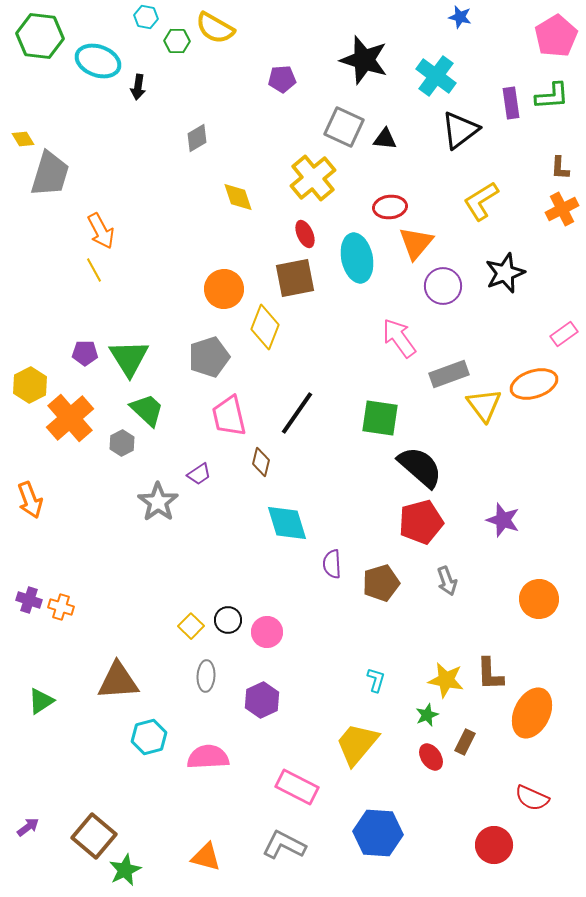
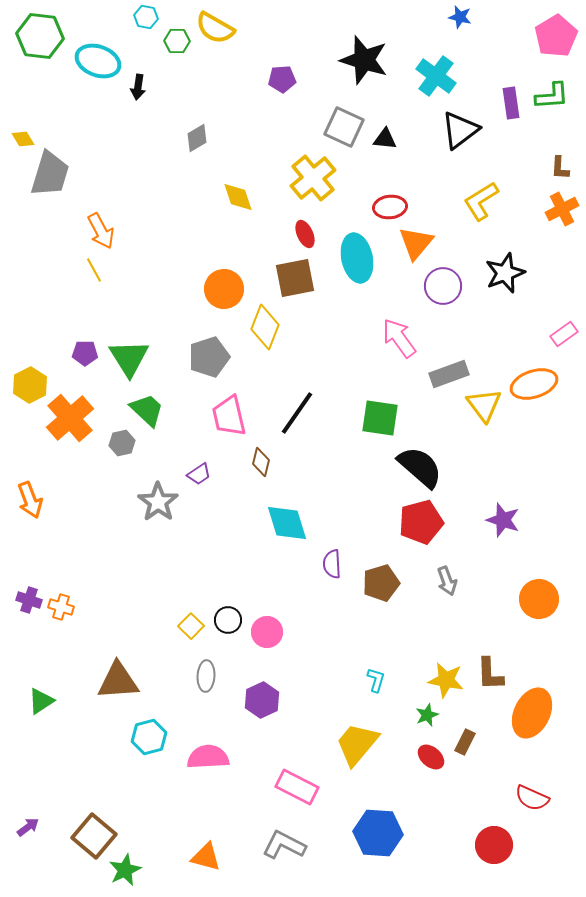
gray hexagon at (122, 443): rotated 15 degrees clockwise
red ellipse at (431, 757): rotated 16 degrees counterclockwise
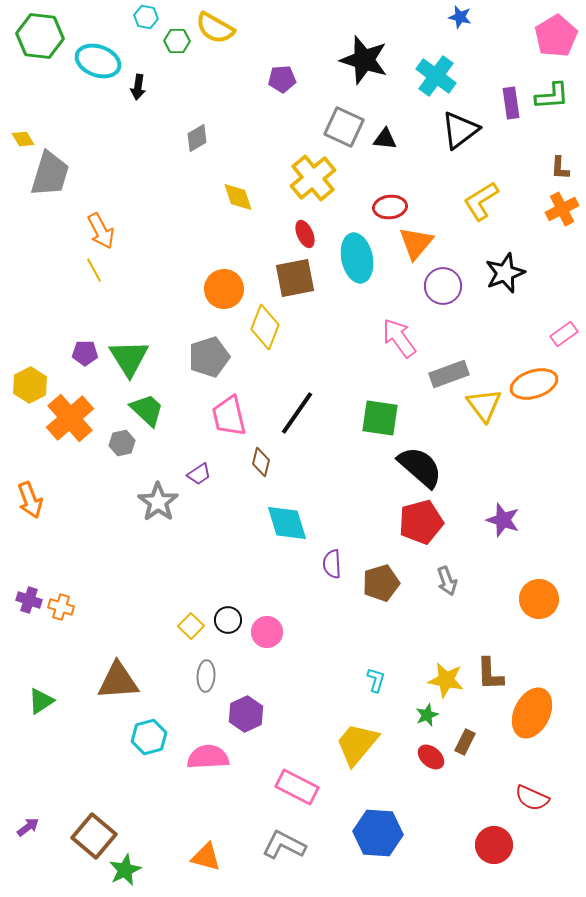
purple hexagon at (262, 700): moved 16 px left, 14 px down
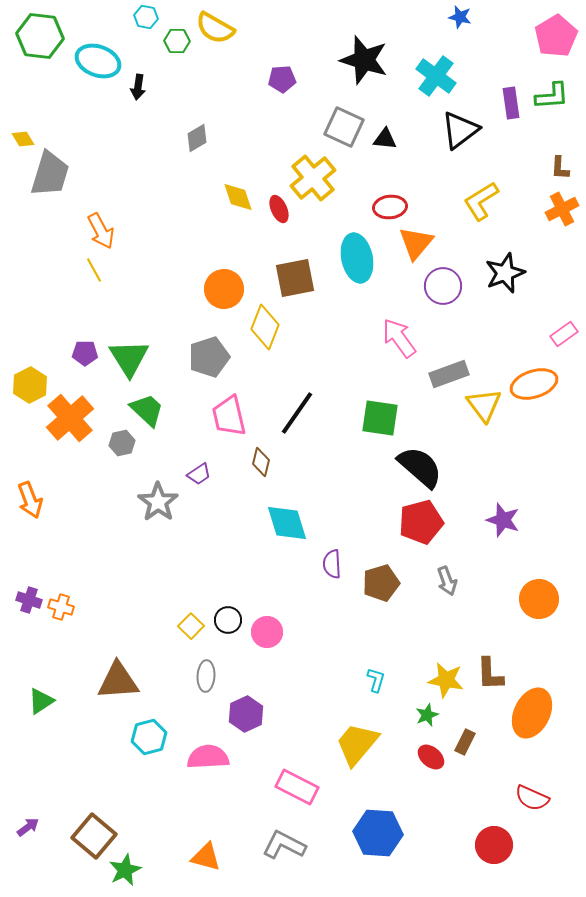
red ellipse at (305, 234): moved 26 px left, 25 px up
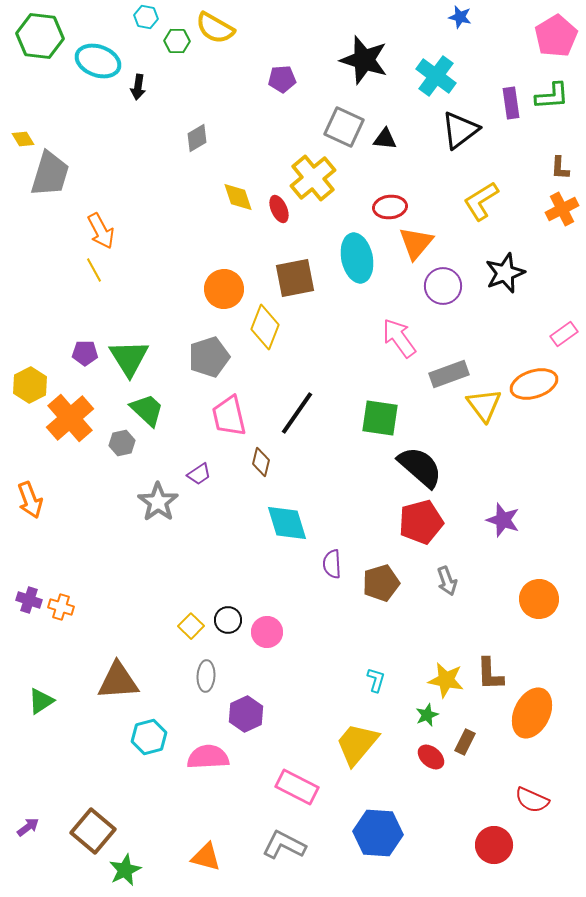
red semicircle at (532, 798): moved 2 px down
brown square at (94, 836): moved 1 px left, 5 px up
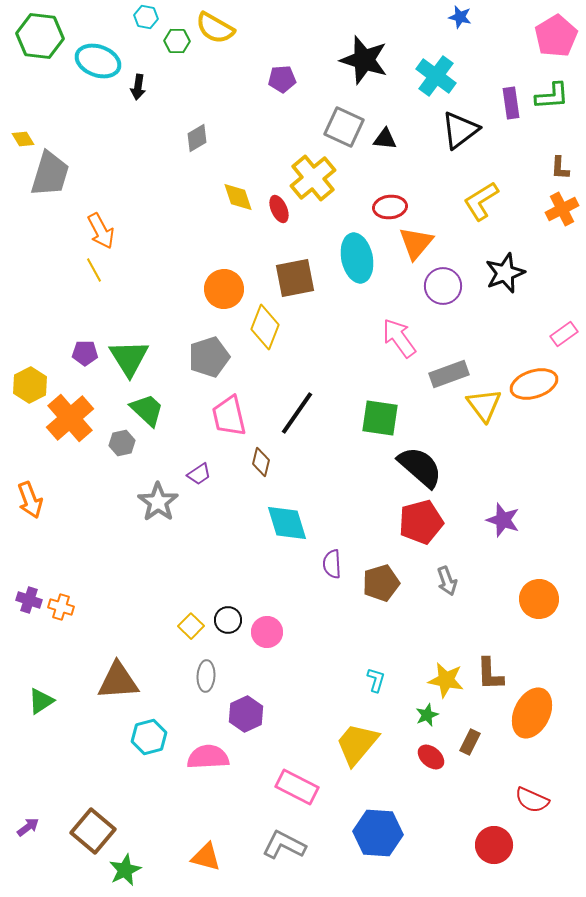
brown rectangle at (465, 742): moved 5 px right
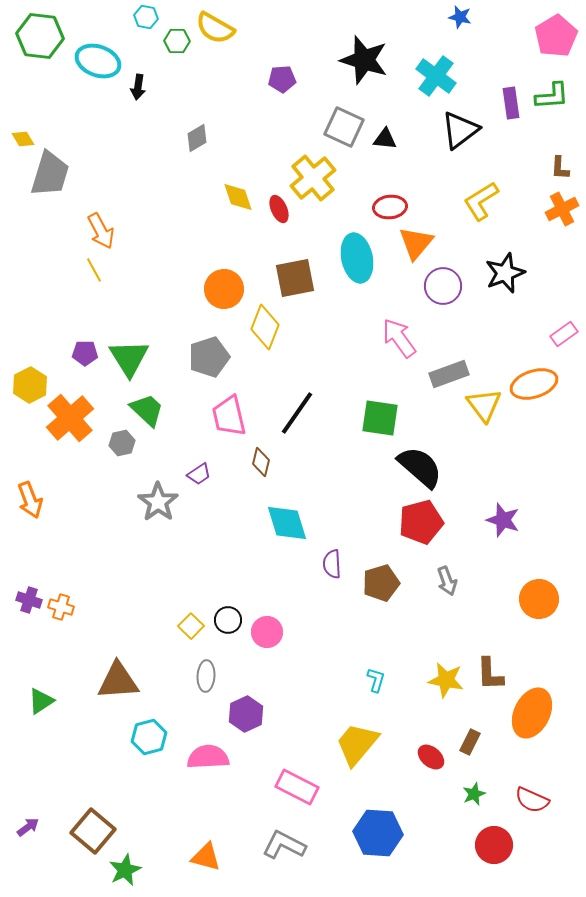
green star at (427, 715): moved 47 px right, 79 px down
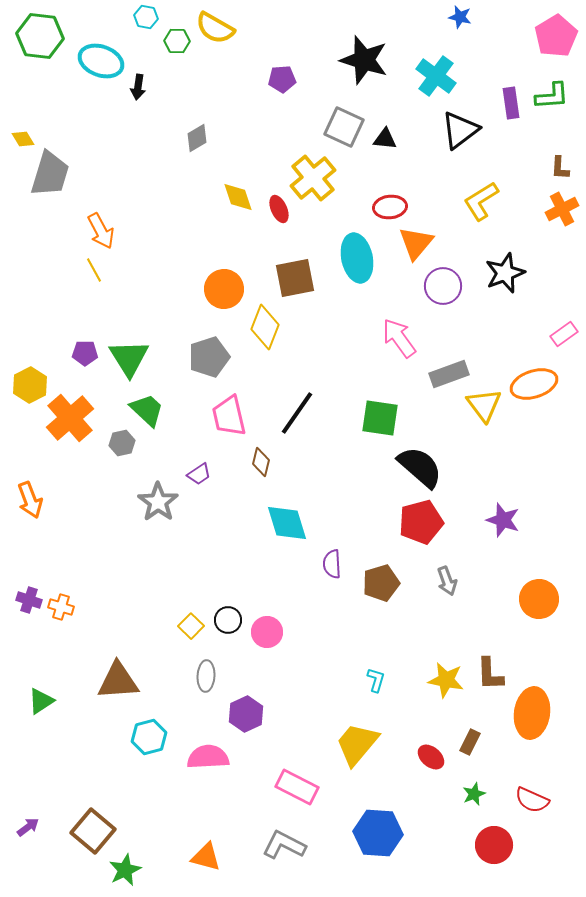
cyan ellipse at (98, 61): moved 3 px right
orange ellipse at (532, 713): rotated 18 degrees counterclockwise
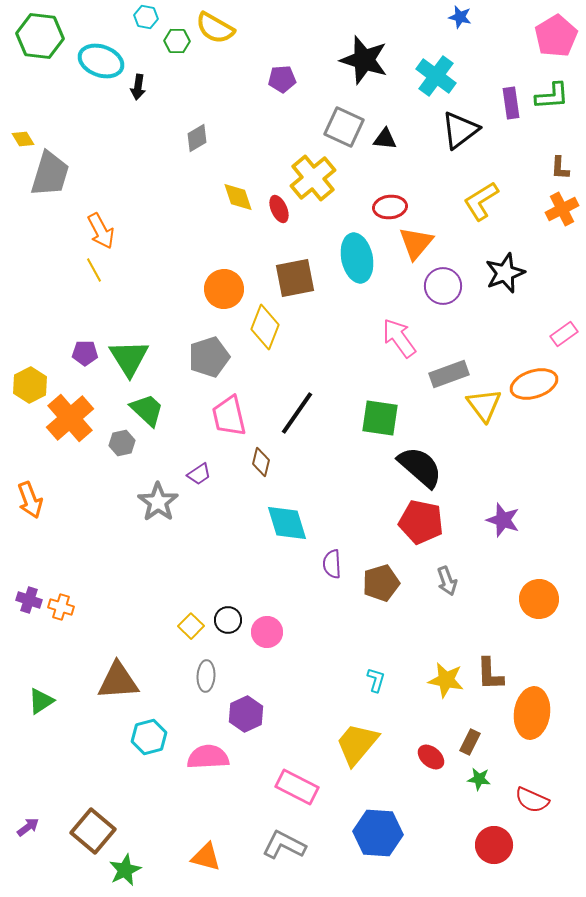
red pentagon at (421, 522): rotated 27 degrees clockwise
green star at (474, 794): moved 5 px right, 15 px up; rotated 30 degrees clockwise
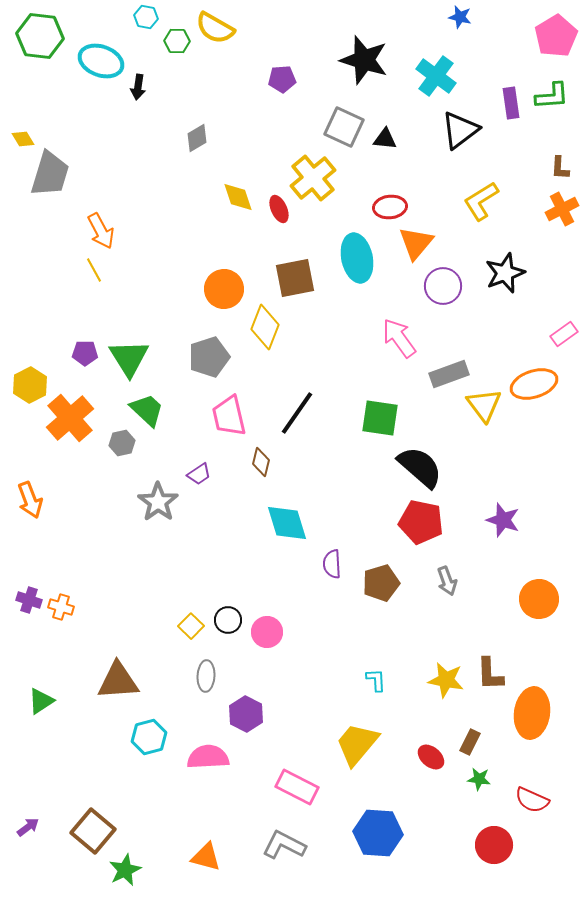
cyan L-shape at (376, 680): rotated 20 degrees counterclockwise
purple hexagon at (246, 714): rotated 8 degrees counterclockwise
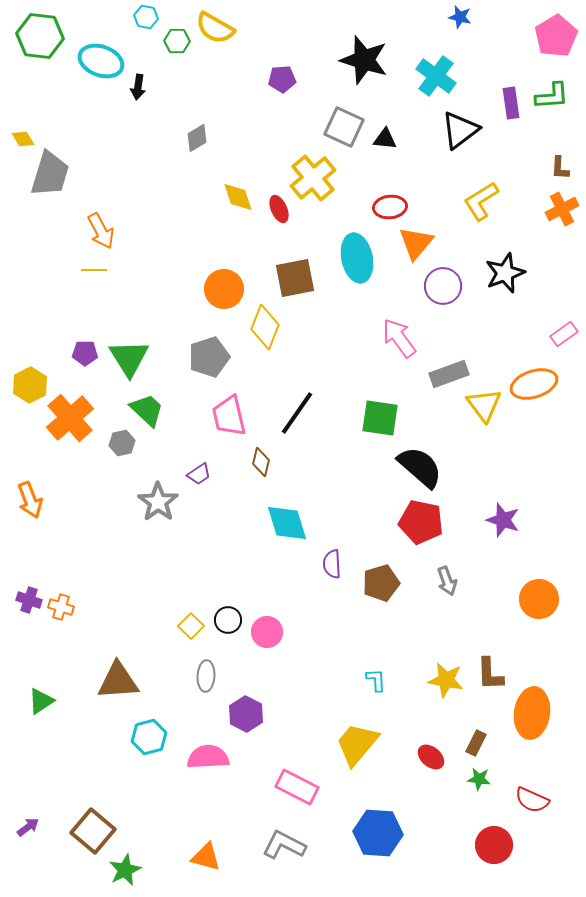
yellow line at (94, 270): rotated 60 degrees counterclockwise
brown rectangle at (470, 742): moved 6 px right, 1 px down
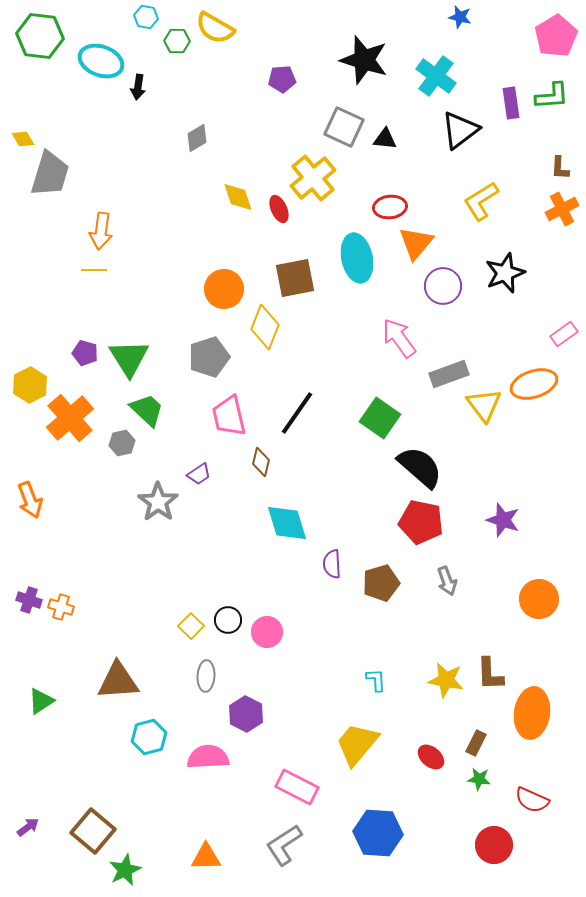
orange arrow at (101, 231): rotated 36 degrees clockwise
purple pentagon at (85, 353): rotated 15 degrees clockwise
green square at (380, 418): rotated 27 degrees clockwise
gray L-shape at (284, 845): rotated 60 degrees counterclockwise
orange triangle at (206, 857): rotated 16 degrees counterclockwise
